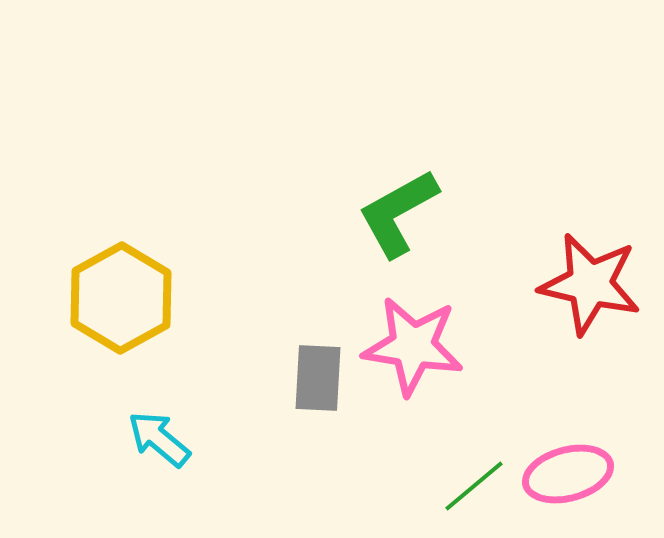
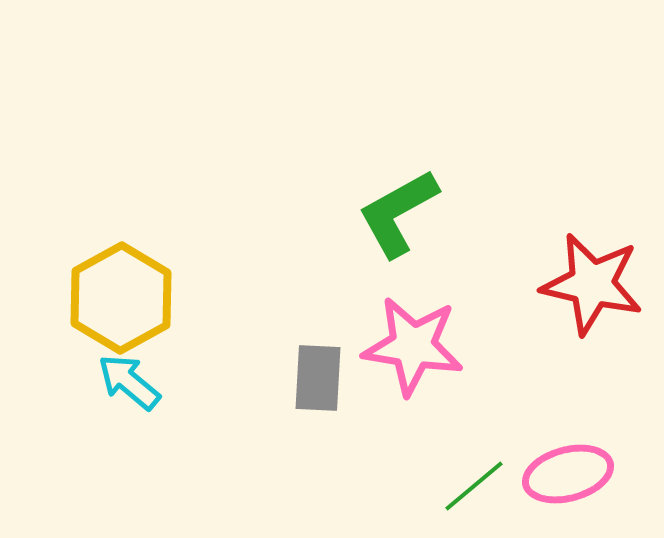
red star: moved 2 px right
cyan arrow: moved 30 px left, 57 px up
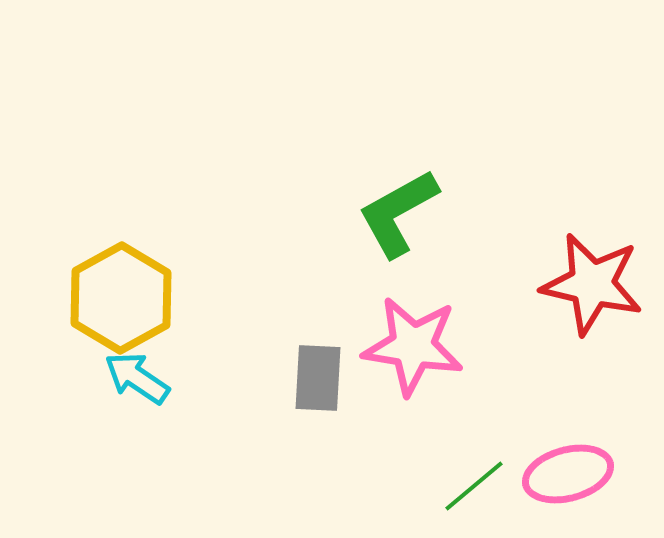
cyan arrow: moved 8 px right, 4 px up; rotated 6 degrees counterclockwise
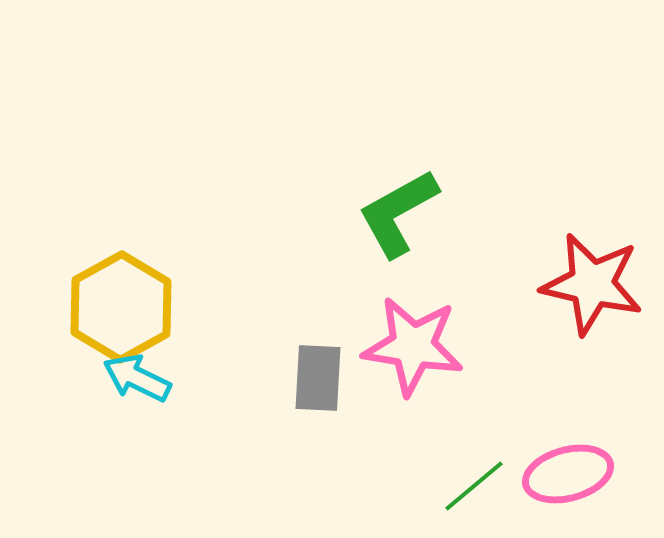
yellow hexagon: moved 9 px down
cyan arrow: rotated 8 degrees counterclockwise
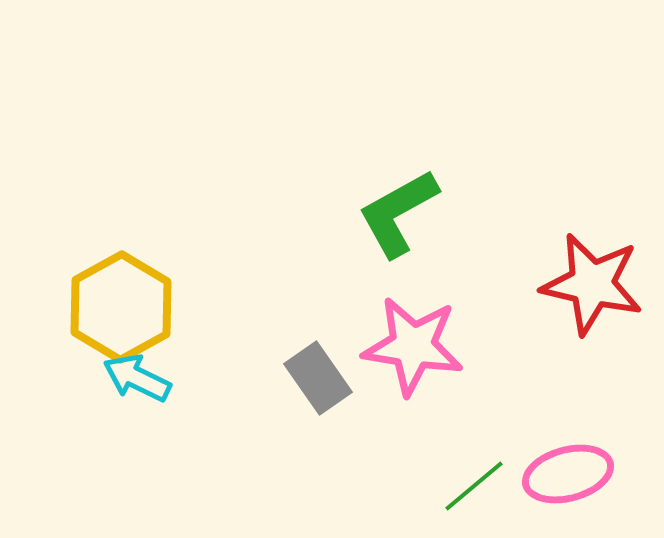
gray rectangle: rotated 38 degrees counterclockwise
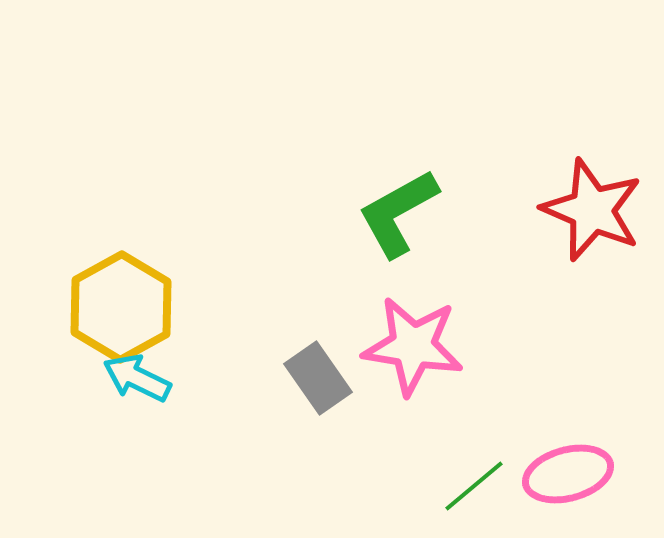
red star: moved 74 px up; rotated 10 degrees clockwise
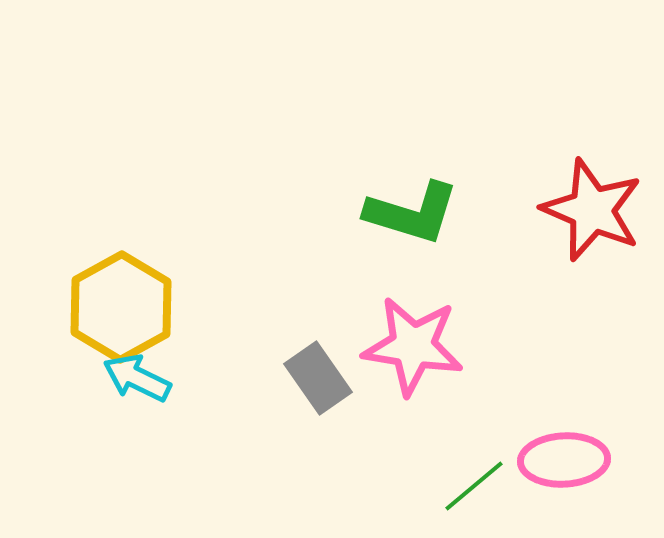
green L-shape: moved 14 px right; rotated 134 degrees counterclockwise
pink ellipse: moved 4 px left, 14 px up; rotated 12 degrees clockwise
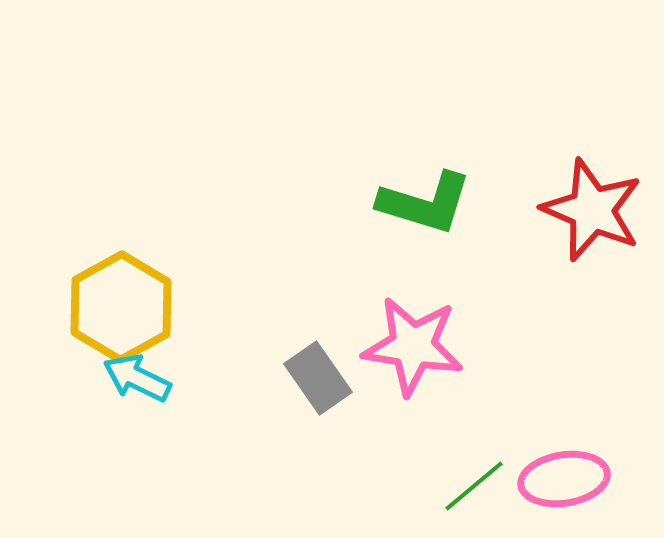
green L-shape: moved 13 px right, 10 px up
pink ellipse: moved 19 px down; rotated 6 degrees counterclockwise
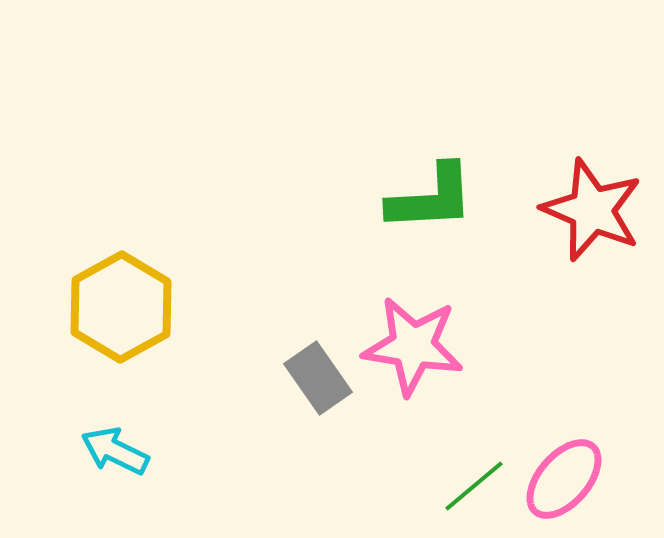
green L-shape: moved 6 px right, 5 px up; rotated 20 degrees counterclockwise
cyan arrow: moved 22 px left, 73 px down
pink ellipse: rotated 40 degrees counterclockwise
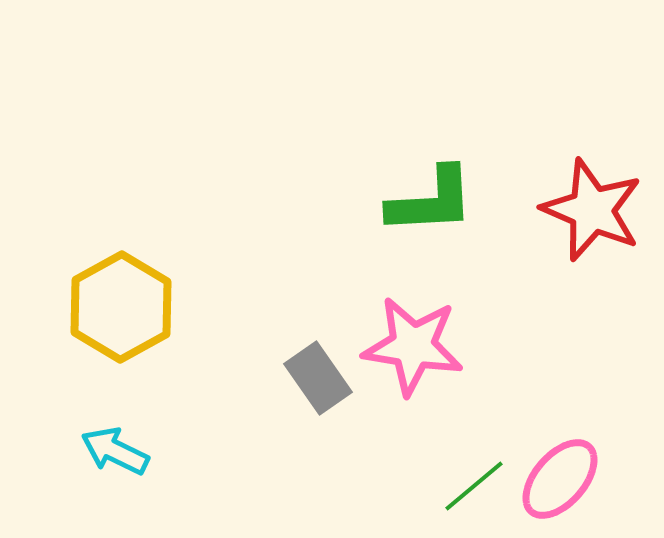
green L-shape: moved 3 px down
pink ellipse: moved 4 px left
